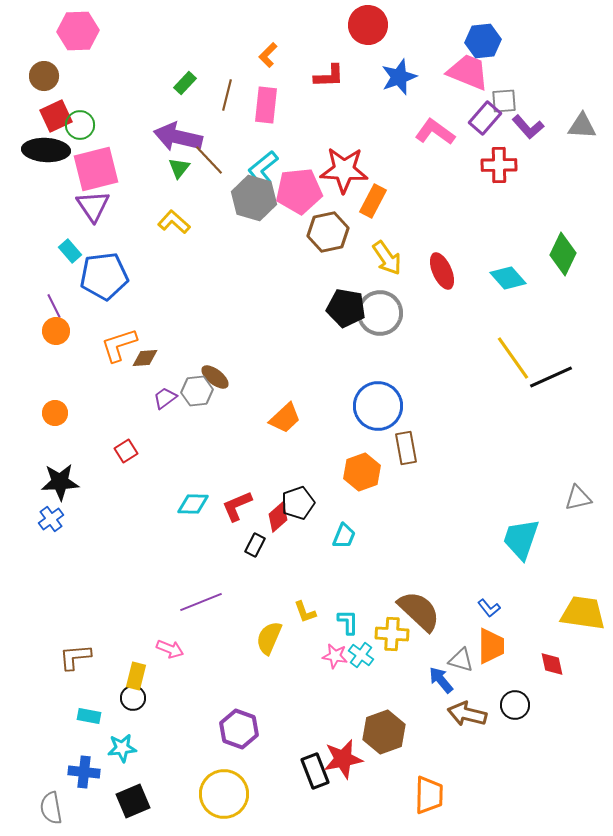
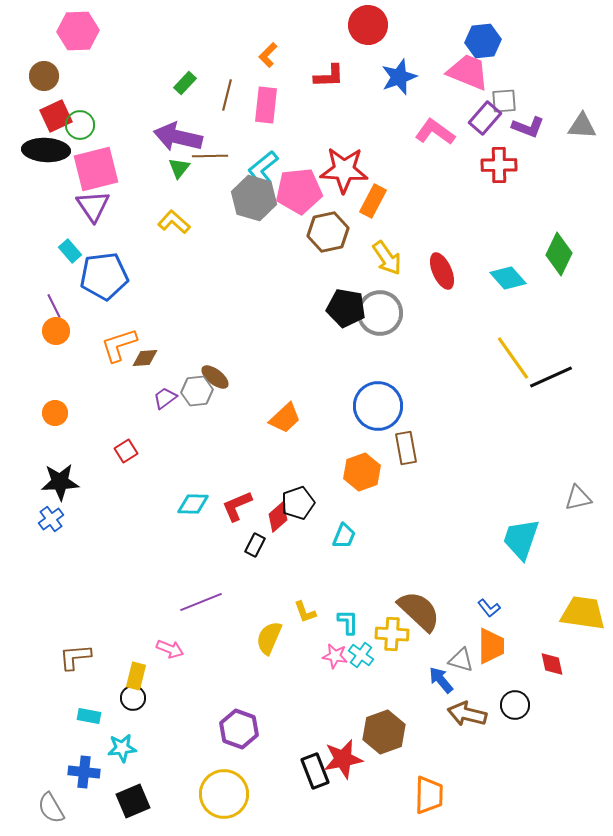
purple L-shape at (528, 127): rotated 28 degrees counterclockwise
brown line at (209, 160): moved 1 px right, 4 px up; rotated 48 degrees counterclockwise
green diamond at (563, 254): moved 4 px left
gray semicircle at (51, 808): rotated 20 degrees counterclockwise
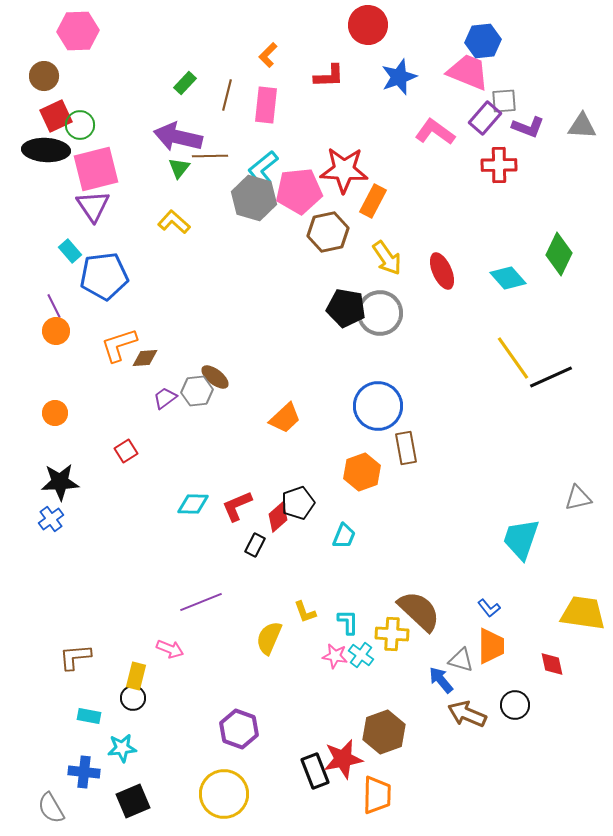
brown arrow at (467, 714): rotated 9 degrees clockwise
orange trapezoid at (429, 795): moved 52 px left
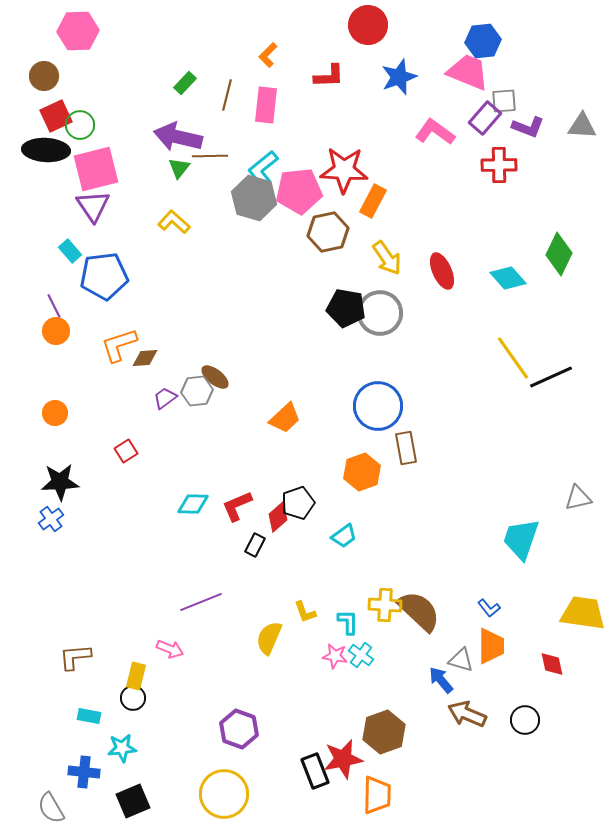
cyan trapezoid at (344, 536): rotated 32 degrees clockwise
yellow cross at (392, 634): moved 7 px left, 29 px up
black circle at (515, 705): moved 10 px right, 15 px down
